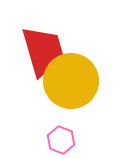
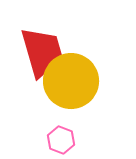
red trapezoid: moved 1 px left, 1 px down
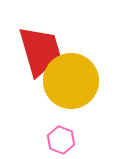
red trapezoid: moved 2 px left, 1 px up
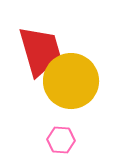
pink hexagon: rotated 16 degrees counterclockwise
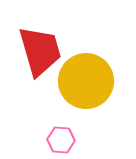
yellow circle: moved 15 px right
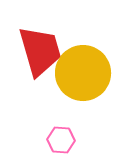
yellow circle: moved 3 px left, 8 px up
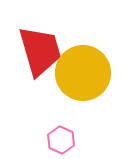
pink hexagon: rotated 20 degrees clockwise
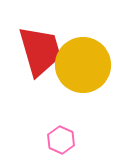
yellow circle: moved 8 px up
